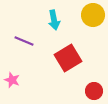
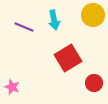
purple line: moved 14 px up
pink star: moved 7 px down
red circle: moved 8 px up
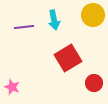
purple line: rotated 30 degrees counterclockwise
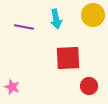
cyan arrow: moved 2 px right, 1 px up
purple line: rotated 18 degrees clockwise
red square: rotated 28 degrees clockwise
red circle: moved 5 px left, 3 px down
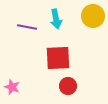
yellow circle: moved 1 px down
purple line: moved 3 px right
red square: moved 10 px left
red circle: moved 21 px left
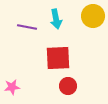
pink star: rotated 28 degrees counterclockwise
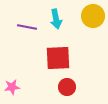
red circle: moved 1 px left, 1 px down
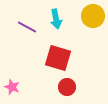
purple line: rotated 18 degrees clockwise
red square: rotated 20 degrees clockwise
pink star: rotated 28 degrees clockwise
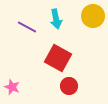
red square: rotated 12 degrees clockwise
red circle: moved 2 px right, 1 px up
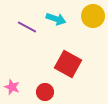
cyan arrow: rotated 60 degrees counterclockwise
red square: moved 10 px right, 6 px down
red circle: moved 24 px left, 6 px down
